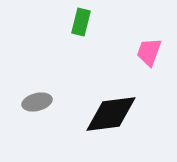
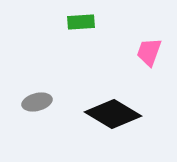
green rectangle: rotated 72 degrees clockwise
black diamond: moved 2 px right; rotated 38 degrees clockwise
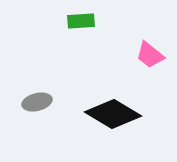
green rectangle: moved 1 px up
pink trapezoid: moved 1 px right, 3 px down; rotated 72 degrees counterclockwise
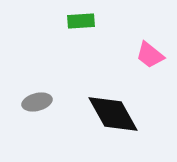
black diamond: rotated 30 degrees clockwise
